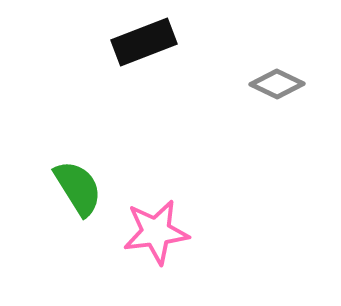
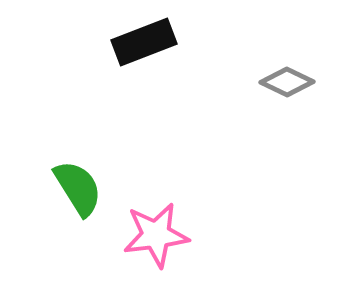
gray diamond: moved 10 px right, 2 px up
pink star: moved 3 px down
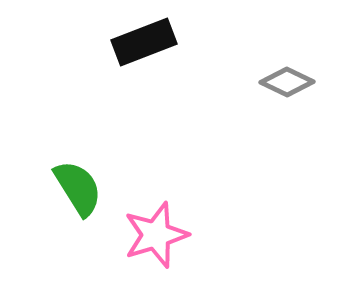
pink star: rotated 10 degrees counterclockwise
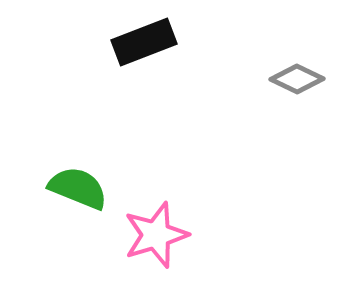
gray diamond: moved 10 px right, 3 px up
green semicircle: rotated 36 degrees counterclockwise
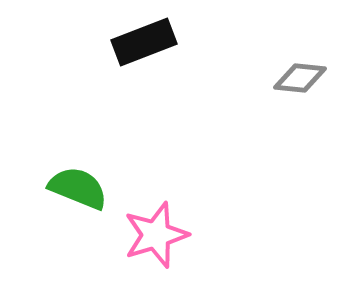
gray diamond: moved 3 px right, 1 px up; rotated 20 degrees counterclockwise
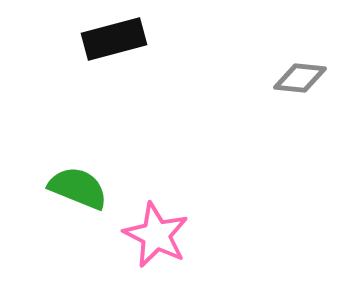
black rectangle: moved 30 px left, 3 px up; rotated 6 degrees clockwise
pink star: rotated 28 degrees counterclockwise
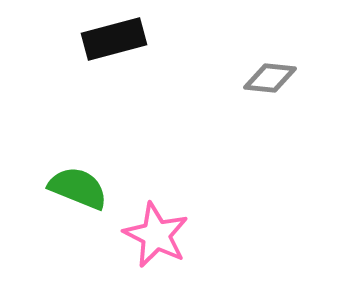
gray diamond: moved 30 px left
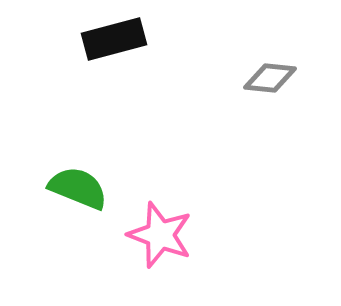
pink star: moved 4 px right; rotated 6 degrees counterclockwise
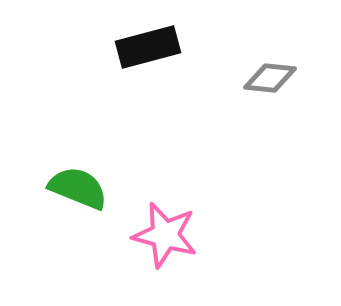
black rectangle: moved 34 px right, 8 px down
pink star: moved 5 px right; rotated 6 degrees counterclockwise
